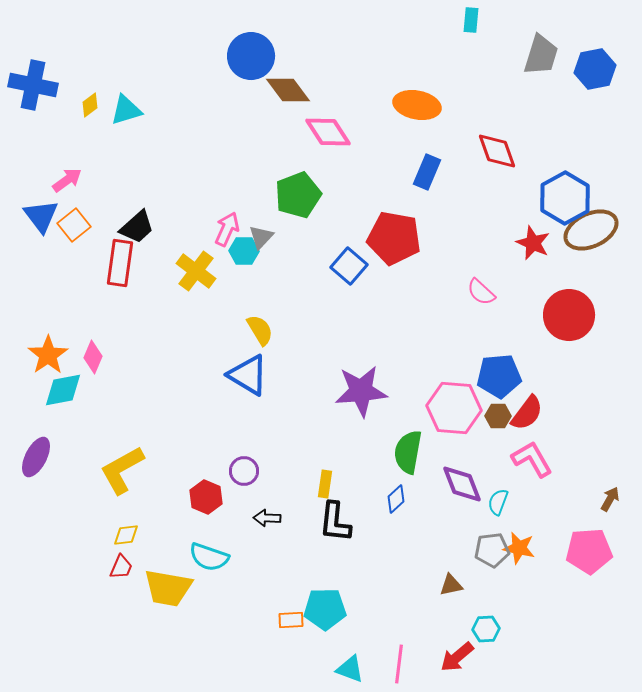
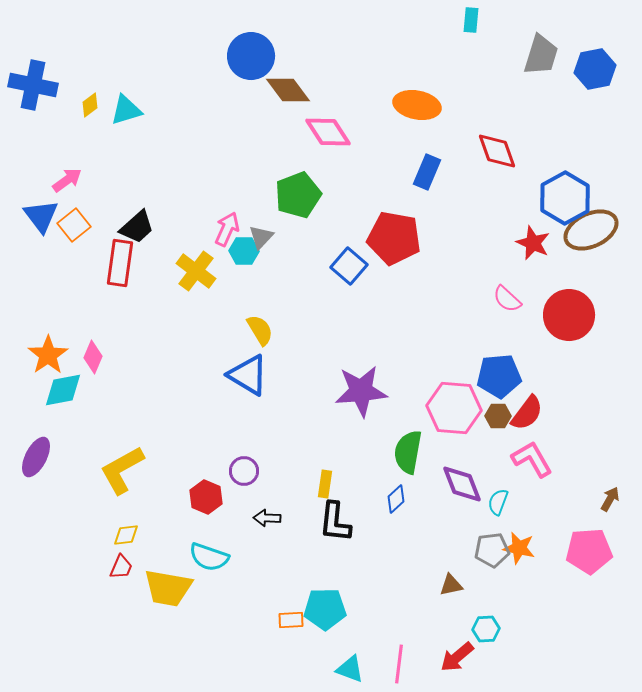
pink semicircle at (481, 292): moved 26 px right, 7 px down
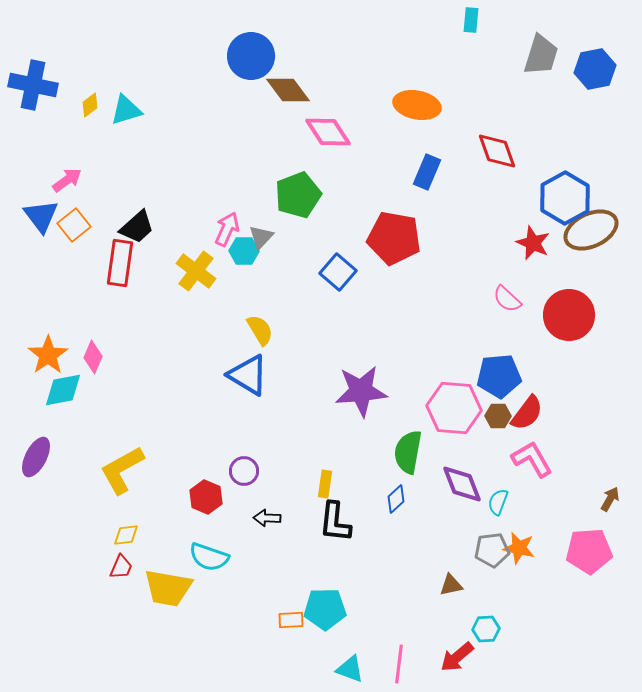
blue square at (349, 266): moved 11 px left, 6 px down
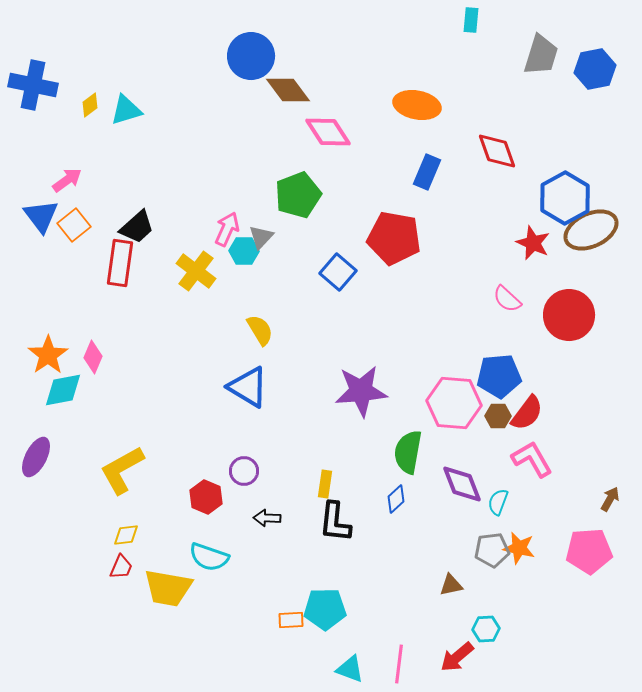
blue triangle at (248, 375): moved 12 px down
pink hexagon at (454, 408): moved 5 px up
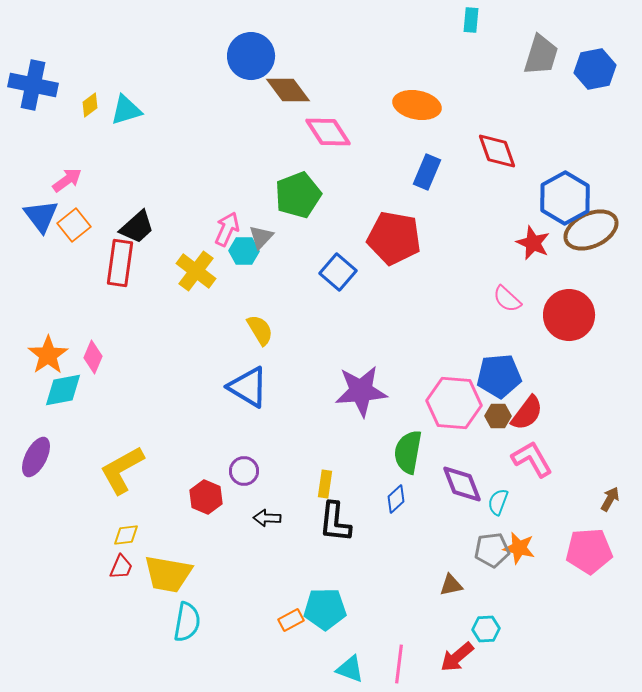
cyan semicircle at (209, 557): moved 22 px left, 65 px down; rotated 99 degrees counterclockwise
yellow trapezoid at (168, 588): moved 14 px up
orange rectangle at (291, 620): rotated 25 degrees counterclockwise
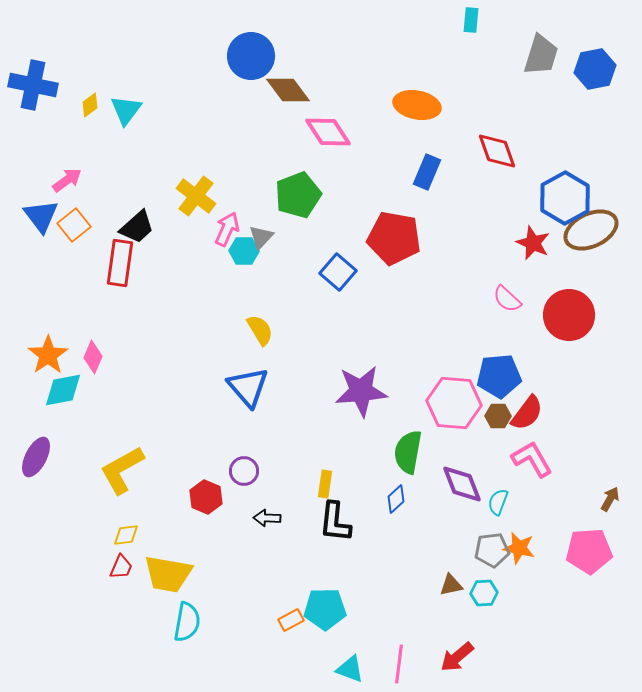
cyan triangle at (126, 110): rotated 36 degrees counterclockwise
yellow cross at (196, 271): moved 75 px up
blue triangle at (248, 387): rotated 18 degrees clockwise
cyan hexagon at (486, 629): moved 2 px left, 36 px up
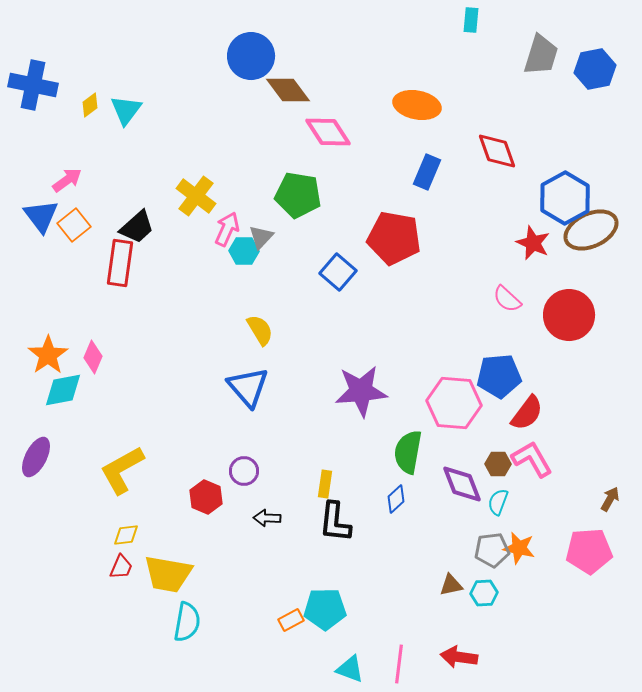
green pentagon at (298, 195): rotated 30 degrees clockwise
brown hexagon at (498, 416): moved 48 px down
red arrow at (457, 657): moved 2 px right; rotated 48 degrees clockwise
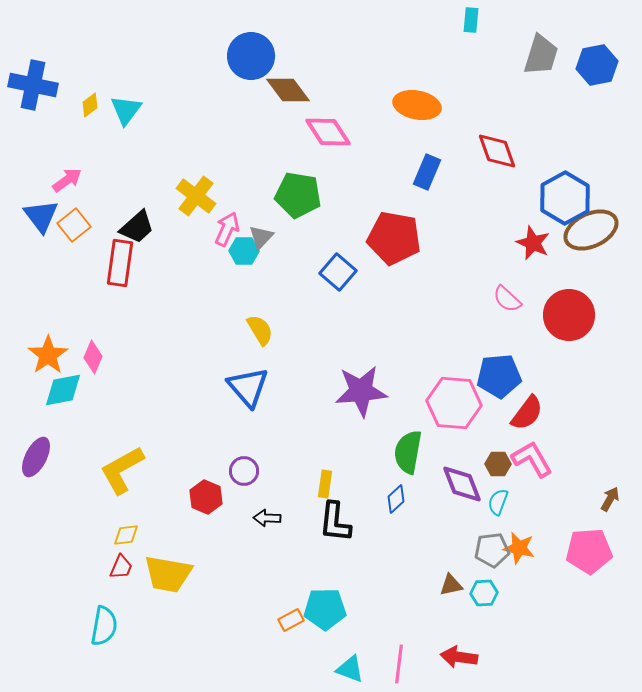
blue hexagon at (595, 69): moved 2 px right, 4 px up
cyan semicircle at (187, 622): moved 83 px left, 4 px down
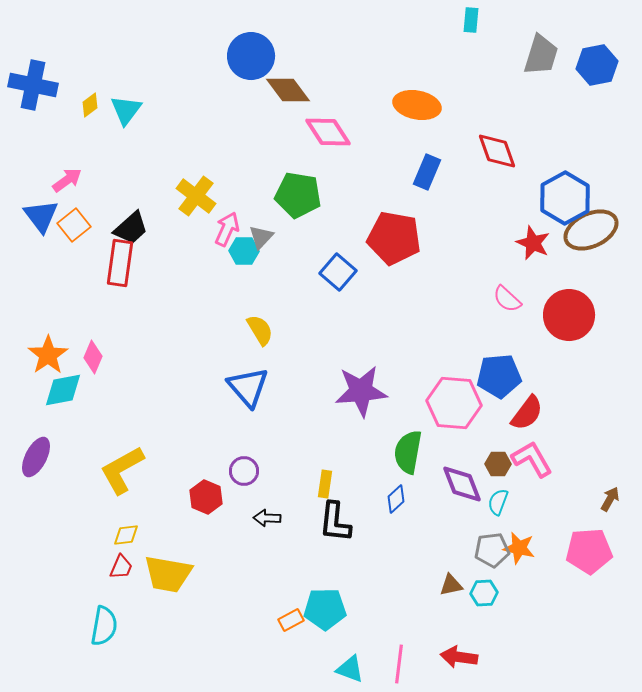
black trapezoid at (137, 227): moved 6 px left, 1 px down
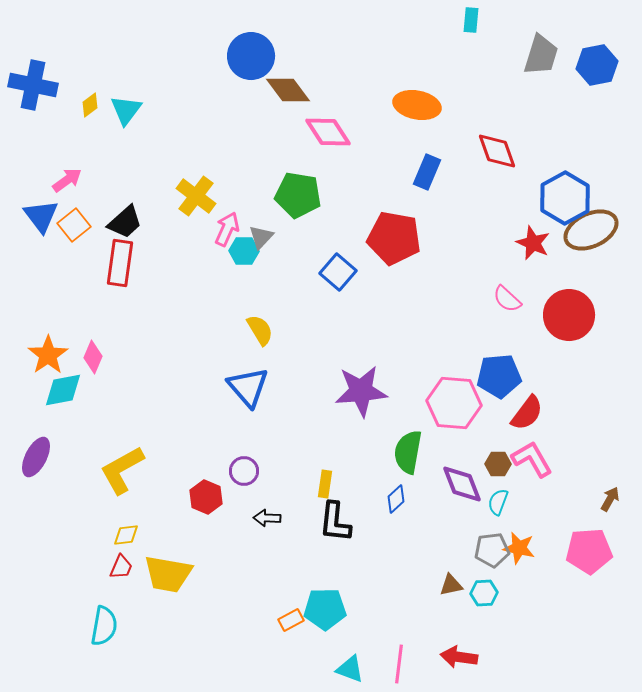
black trapezoid at (131, 228): moved 6 px left, 6 px up
